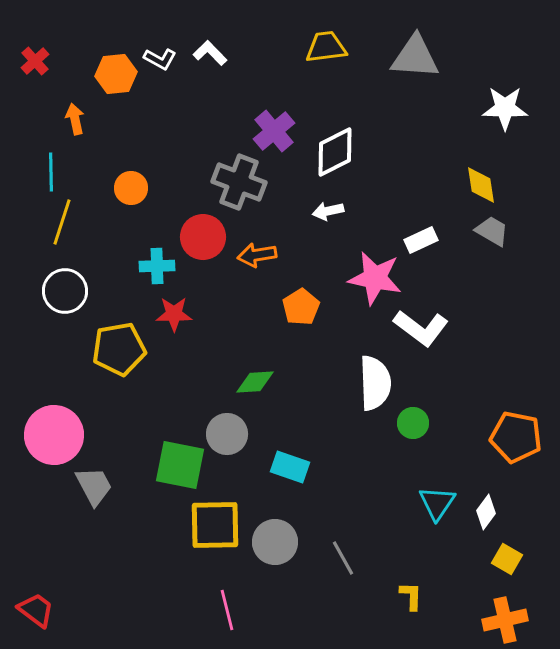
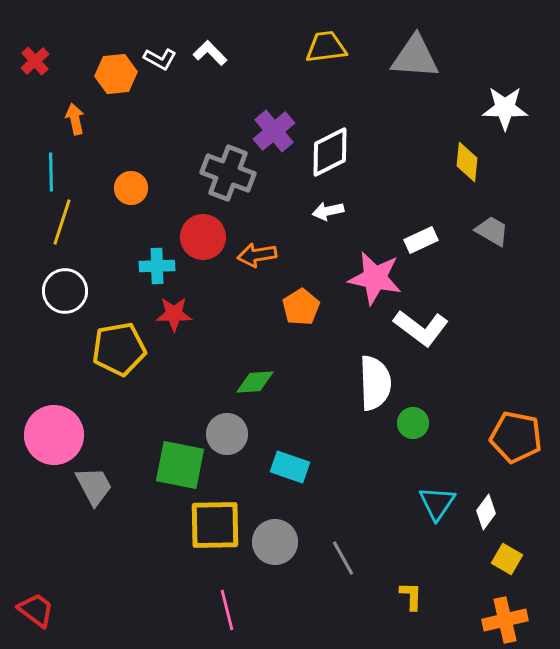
white diamond at (335, 152): moved 5 px left
gray cross at (239, 182): moved 11 px left, 9 px up
yellow diamond at (481, 185): moved 14 px left, 23 px up; rotated 15 degrees clockwise
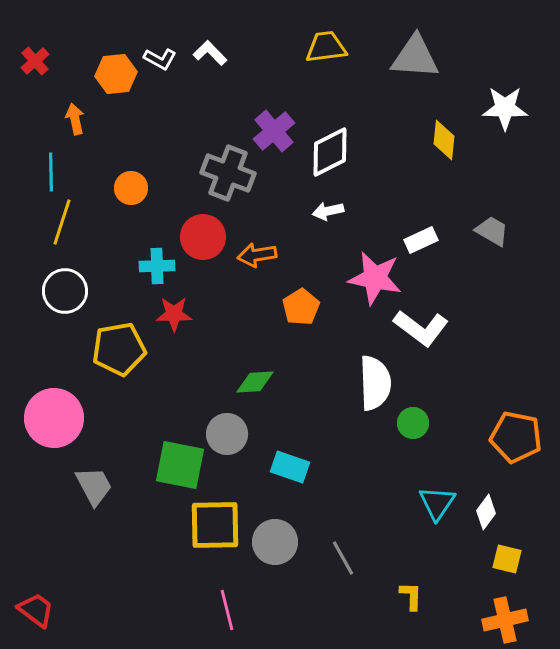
yellow diamond at (467, 162): moved 23 px left, 22 px up
pink circle at (54, 435): moved 17 px up
yellow square at (507, 559): rotated 16 degrees counterclockwise
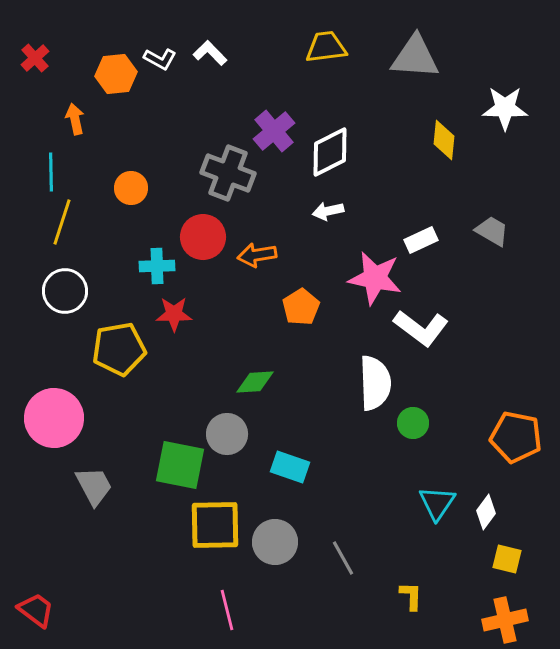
red cross at (35, 61): moved 3 px up
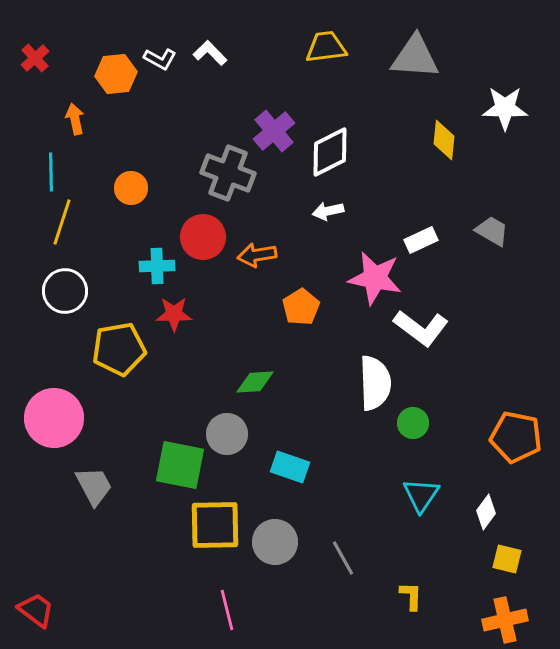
cyan triangle at (437, 503): moved 16 px left, 8 px up
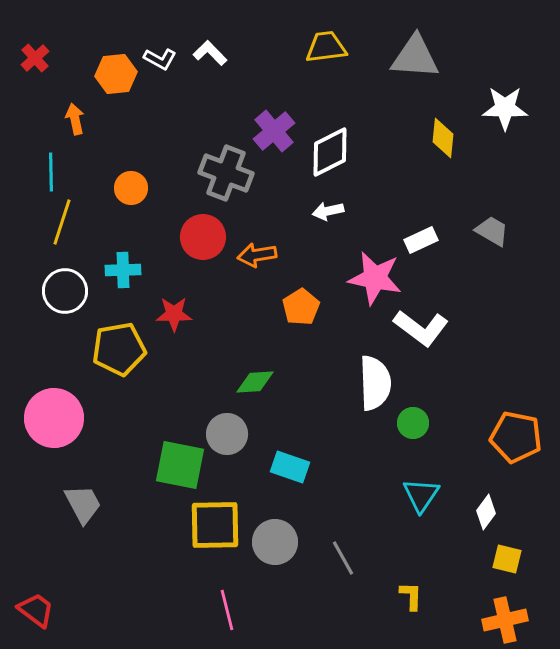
yellow diamond at (444, 140): moved 1 px left, 2 px up
gray cross at (228, 173): moved 2 px left
cyan cross at (157, 266): moved 34 px left, 4 px down
gray trapezoid at (94, 486): moved 11 px left, 18 px down
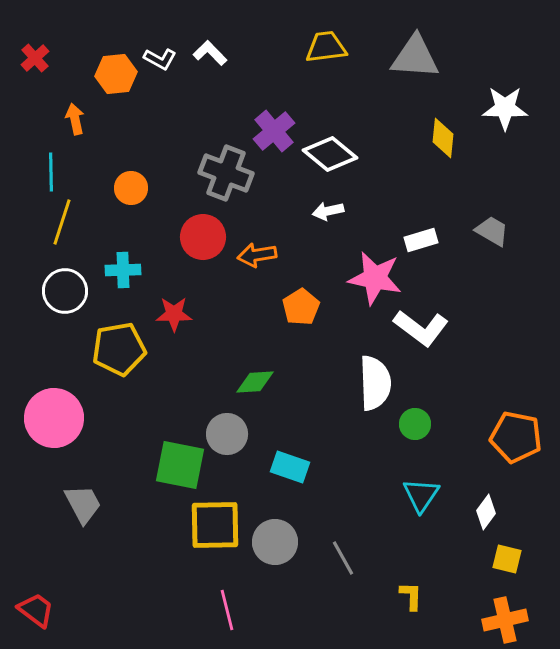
white diamond at (330, 152): moved 2 px down; rotated 66 degrees clockwise
white rectangle at (421, 240): rotated 8 degrees clockwise
green circle at (413, 423): moved 2 px right, 1 px down
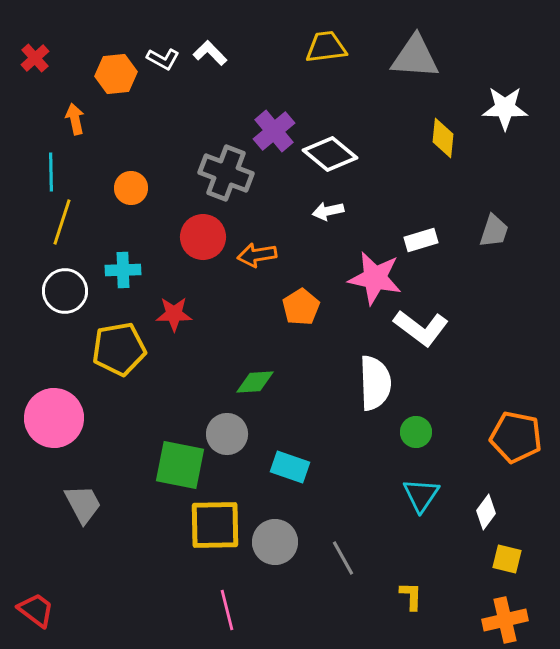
white L-shape at (160, 59): moved 3 px right
gray trapezoid at (492, 231): moved 2 px right; rotated 78 degrees clockwise
green circle at (415, 424): moved 1 px right, 8 px down
